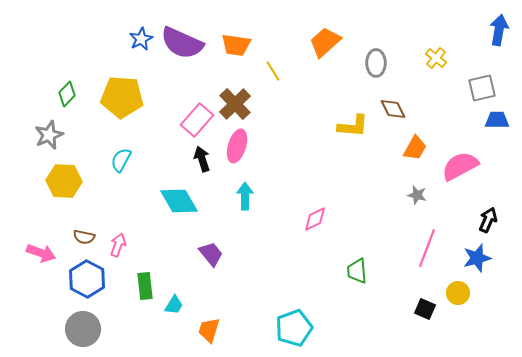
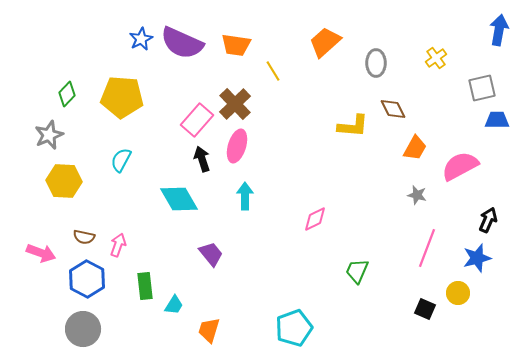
yellow cross at (436, 58): rotated 15 degrees clockwise
cyan diamond at (179, 201): moved 2 px up
green trapezoid at (357, 271): rotated 28 degrees clockwise
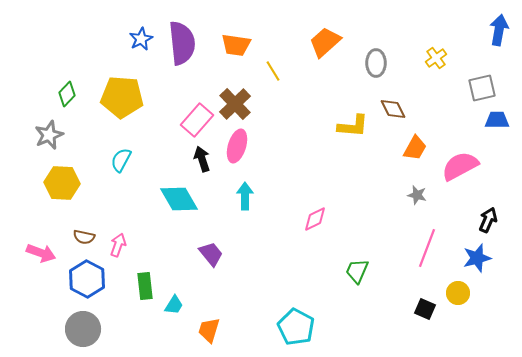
purple semicircle at (182, 43): rotated 120 degrees counterclockwise
yellow hexagon at (64, 181): moved 2 px left, 2 px down
cyan pentagon at (294, 328): moved 2 px right, 1 px up; rotated 24 degrees counterclockwise
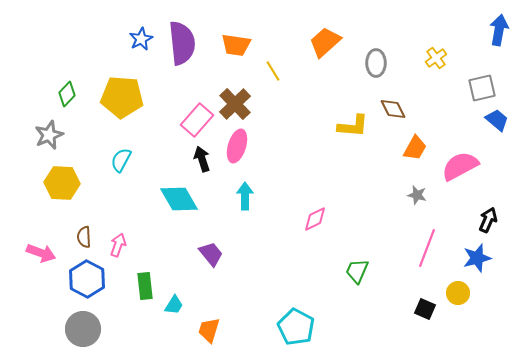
blue trapezoid at (497, 120): rotated 40 degrees clockwise
brown semicircle at (84, 237): rotated 75 degrees clockwise
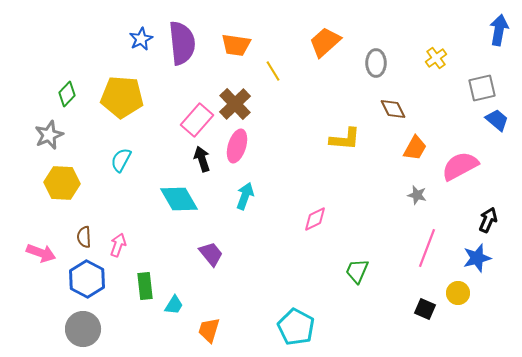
yellow L-shape at (353, 126): moved 8 px left, 13 px down
cyan arrow at (245, 196): rotated 20 degrees clockwise
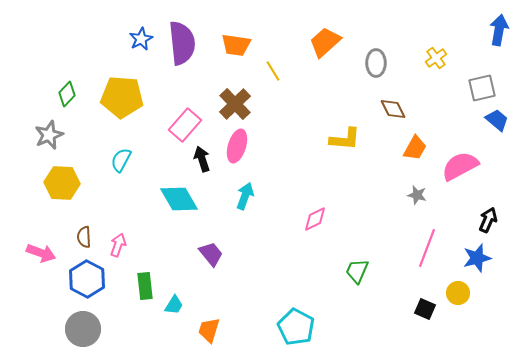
pink rectangle at (197, 120): moved 12 px left, 5 px down
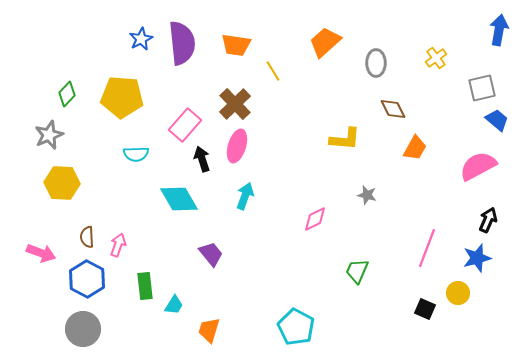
cyan semicircle at (121, 160): moved 15 px right, 6 px up; rotated 120 degrees counterclockwise
pink semicircle at (460, 166): moved 18 px right
gray star at (417, 195): moved 50 px left
brown semicircle at (84, 237): moved 3 px right
